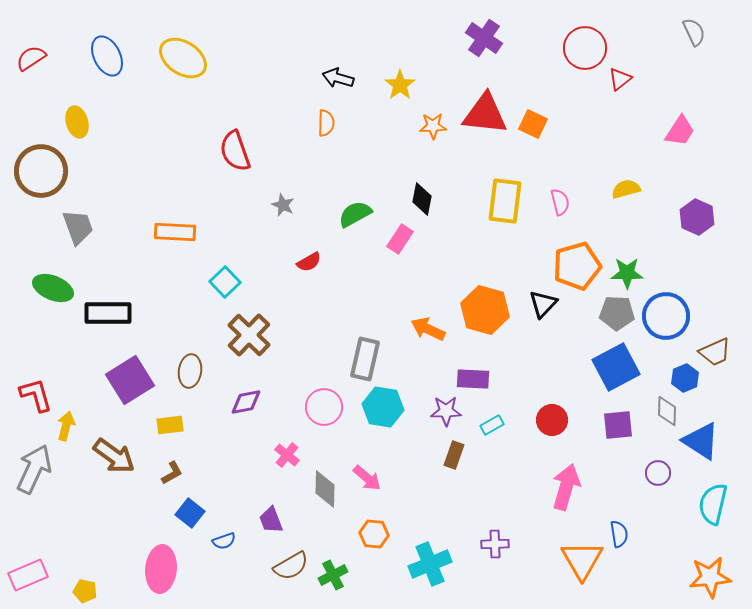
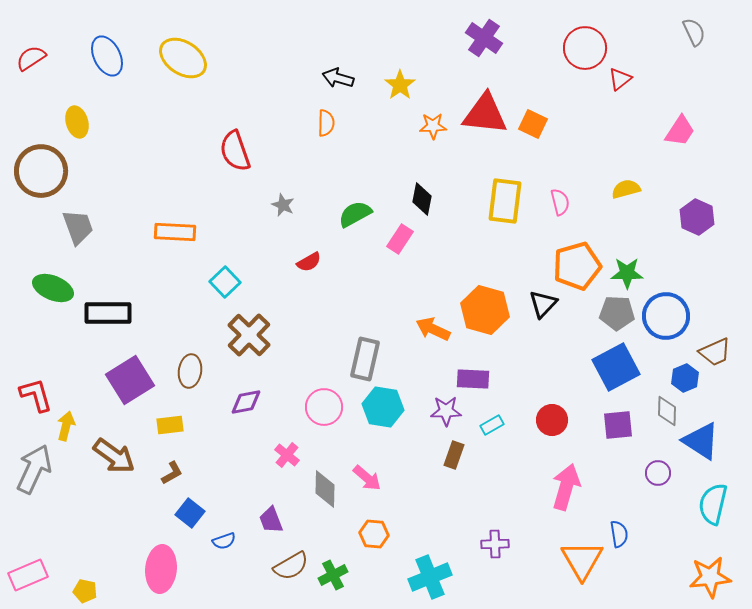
orange arrow at (428, 329): moved 5 px right
cyan cross at (430, 564): moved 13 px down
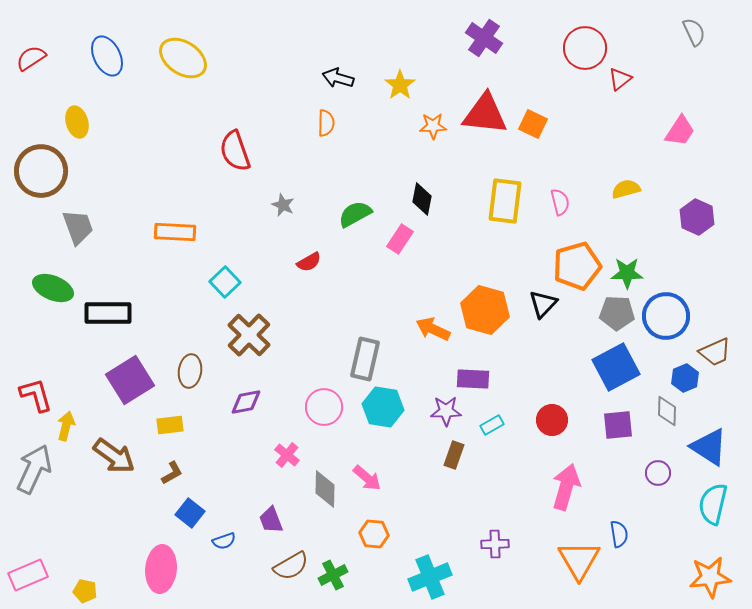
blue triangle at (701, 441): moved 8 px right, 6 px down
orange triangle at (582, 560): moved 3 px left
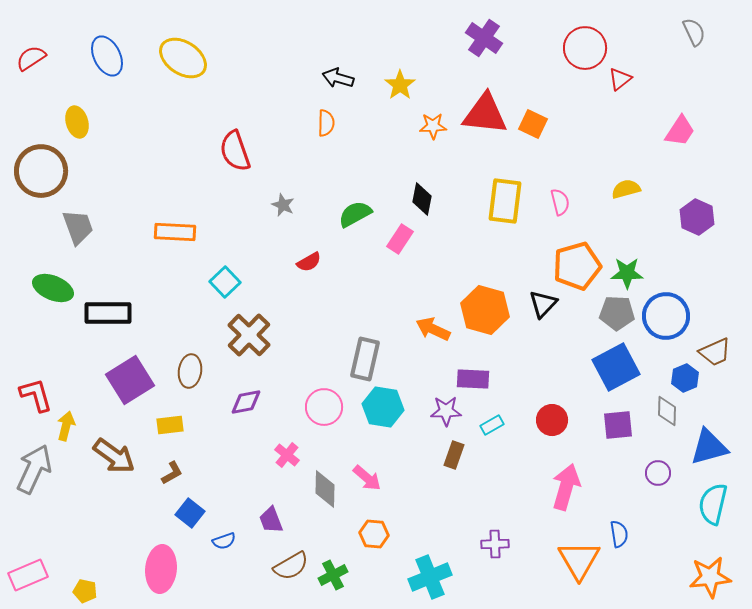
blue triangle at (709, 447): rotated 48 degrees counterclockwise
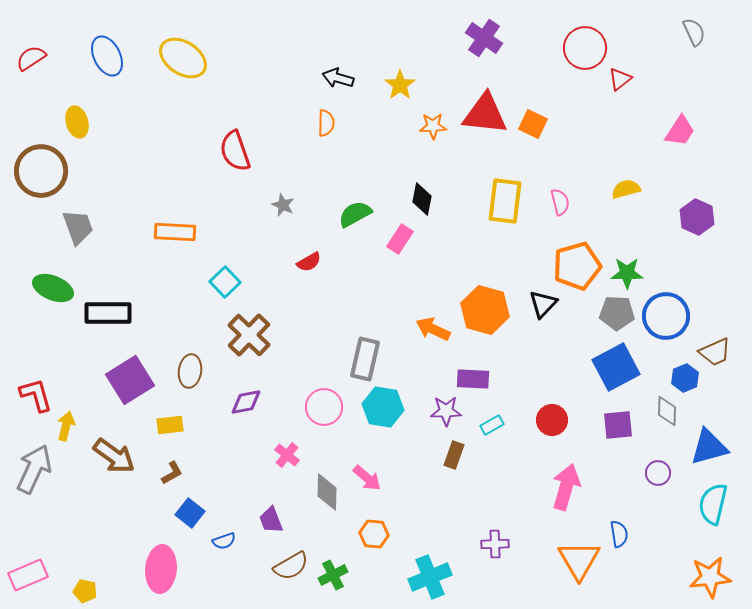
gray diamond at (325, 489): moved 2 px right, 3 px down
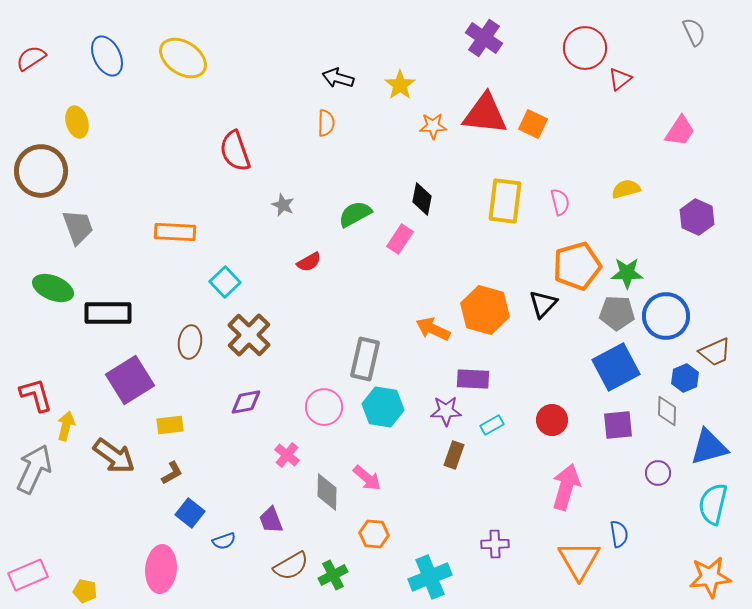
brown ellipse at (190, 371): moved 29 px up
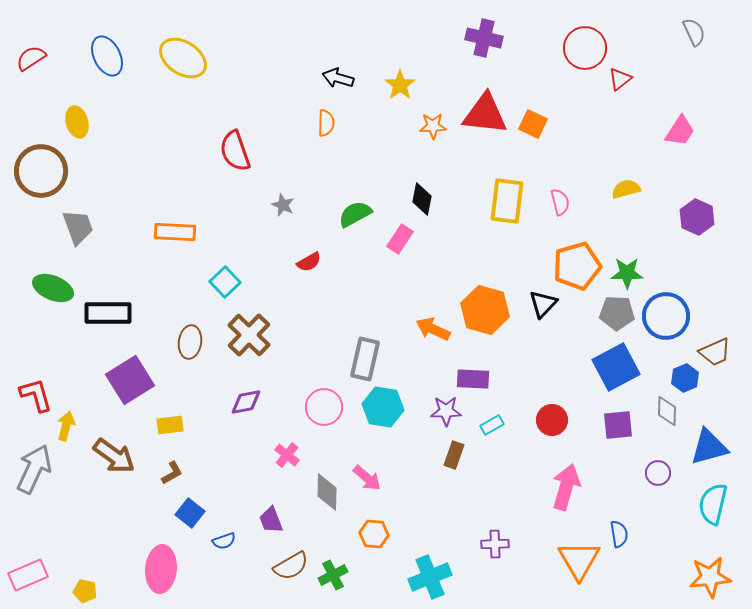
purple cross at (484, 38): rotated 21 degrees counterclockwise
yellow rectangle at (505, 201): moved 2 px right
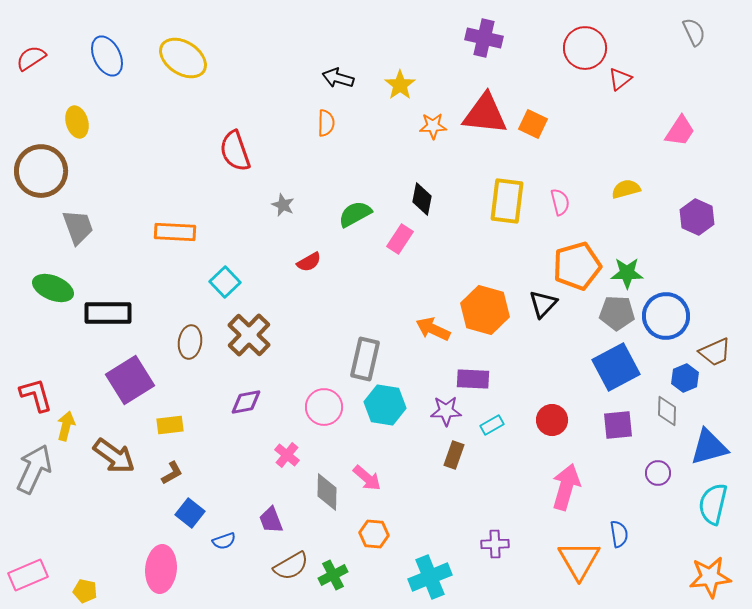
cyan hexagon at (383, 407): moved 2 px right, 2 px up
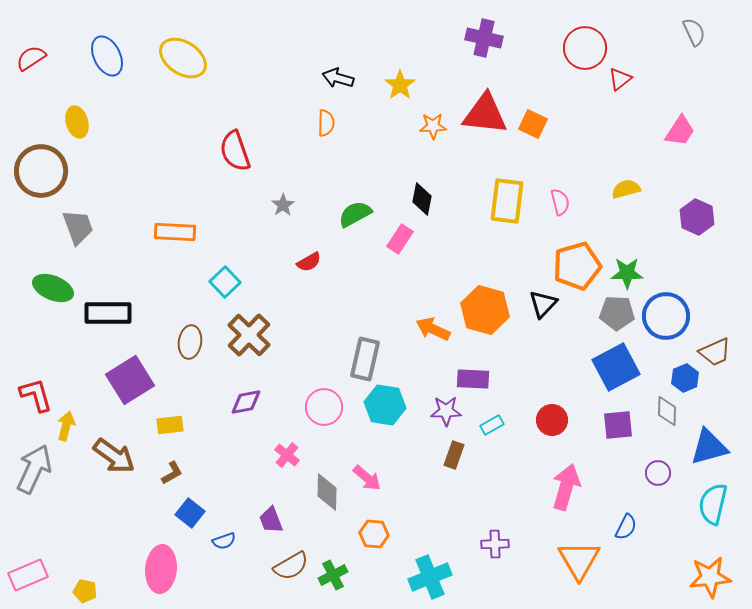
gray star at (283, 205): rotated 15 degrees clockwise
blue semicircle at (619, 534): moved 7 px right, 7 px up; rotated 36 degrees clockwise
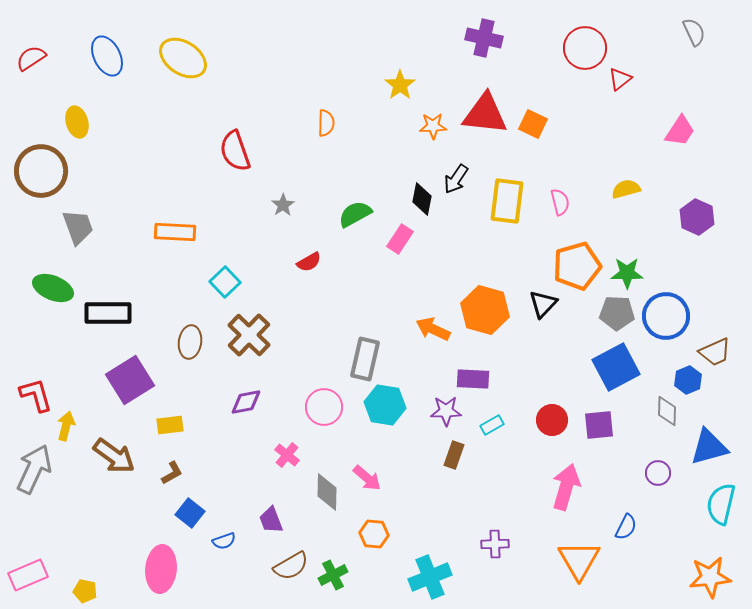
black arrow at (338, 78): moved 118 px right, 101 px down; rotated 72 degrees counterclockwise
blue hexagon at (685, 378): moved 3 px right, 2 px down
purple square at (618, 425): moved 19 px left
cyan semicircle at (713, 504): moved 8 px right
